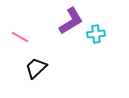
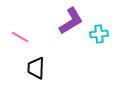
cyan cross: moved 3 px right
black trapezoid: rotated 45 degrees counterclockwise
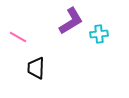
pink line: moved 2 px left
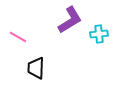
purple L-shape: moved 1 px left, 1 px up
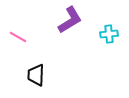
cyan cross: moved 10 px right
black trapezoid: moved 7 px down
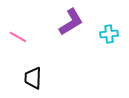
purple L-shape: moved 1 px right, 2 px down
black trapezoid: moved 3 px left, 3 px down
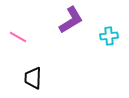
purple L-shape: moved 2 px up
cyan cross: moved 2 px down
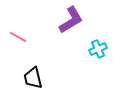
cyan cross: moved 11 px left, 13 px down; rotated 18 degrees counterclockwise
black trapezoid: rotated 15 degrees counterclockwise
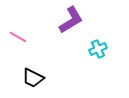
black trapezoid: rotated 50 degrees counterclockwise
